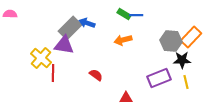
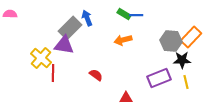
blue arrow: moved 5 px up; rotated 49 degrees clockwise
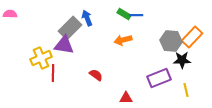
orange rectangle: moved 1 px right
yellow cross: rotated 25 degrees clockwise
yellow line: moved 8 px down
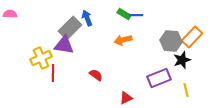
black star: rotated 18 degrees counterclockwise
red triangle: rotated 24 degrees counterclockwise
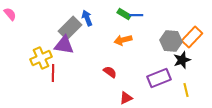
pink semicircle: rotated 48 degrees clockwise
red semicircle: moved 14 px right, 3 px up
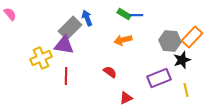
gray hexagon: moved 1 px left
red line: moved 13 px right, 3 px down
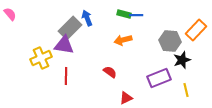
green rectangle: rotated 16 degrees counterclockwise
orange rectangle: moved 4 px right, 7 px up
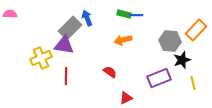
pink semicircle: rotated 48 degrees counterclockwise
yellow line: moved 7 px right, 7 px up
